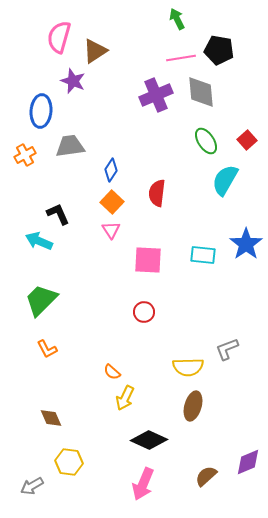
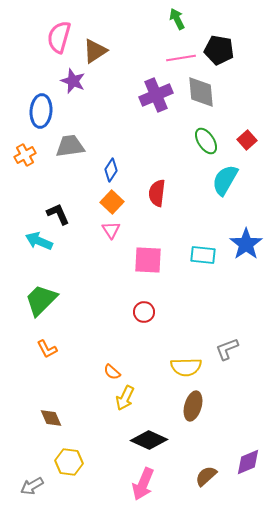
yellow semicircle: moved 2 px left
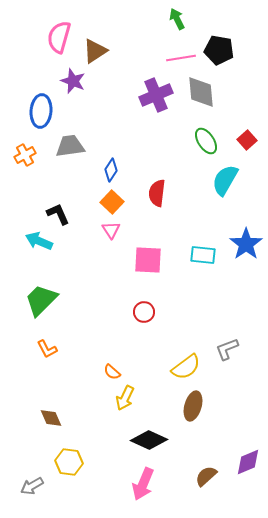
yellow semicircle: rotated 36 degrees counterclockwise
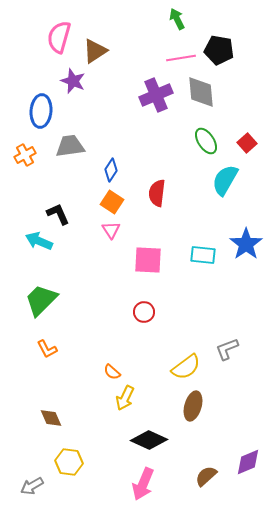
red square: moved 3 px down
orange square: rotated 10 degrees counterclockwise
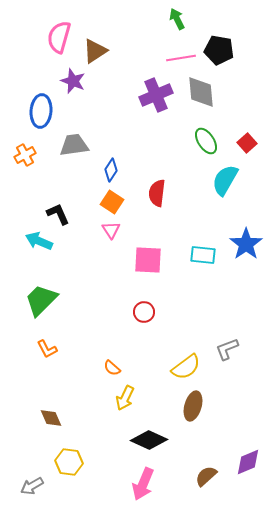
gray trapezoid: moved 4 px right, 1 px up
orange semicircle: moved 4 px up
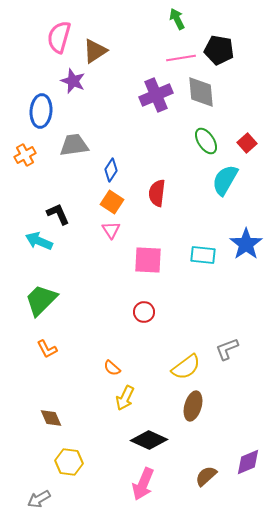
gray arrow: moved 7 px right, 13 px down
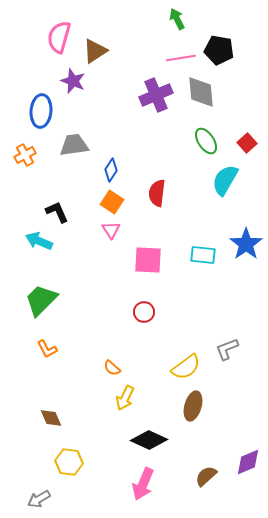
black L-shape: moved 1 px left, 2 px up
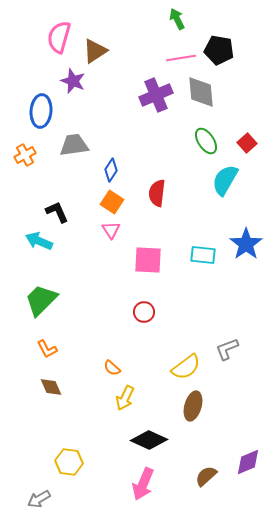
brown diamond: moved 31 px up
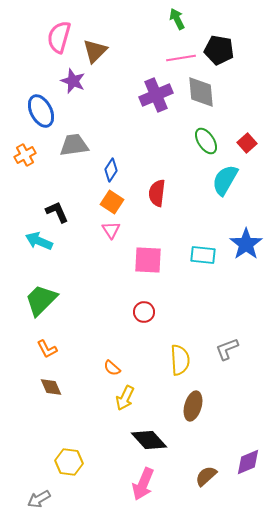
brown triangle: rotated 12 degrees counterclockwise
blue ellipse: rotated 32 degrees counterclockwise
yellow semicircle: moved 6 px left, 7 px up; rotated 56 degrees counterclockwise
black diamond: rotated 24 degrees clockwise
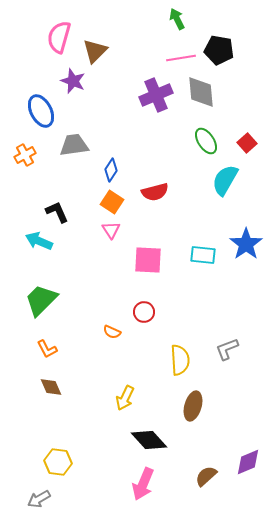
red semicircle: moved 2 px left, 1 px up; rotated 112 degrees counterclockwise
orange semicircle: moved 36 px up; rotated 18 degrees counterclockwise
yellow hexagon: moved 11 px left
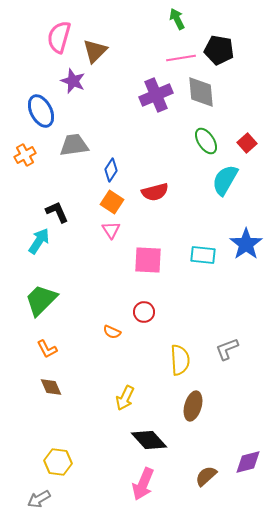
cyan arrow: rotated 100 degrees clockwise
purple diamond: rotated 8 degrees clockwise
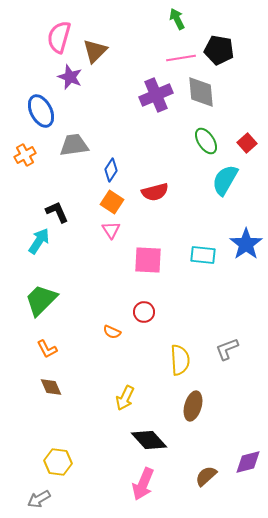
purple star: moved 3 px left, 4 px up
